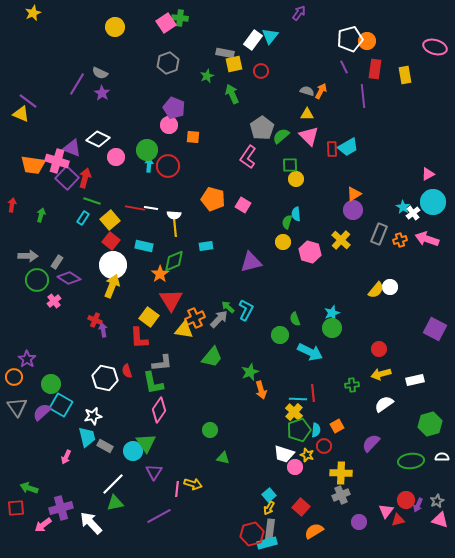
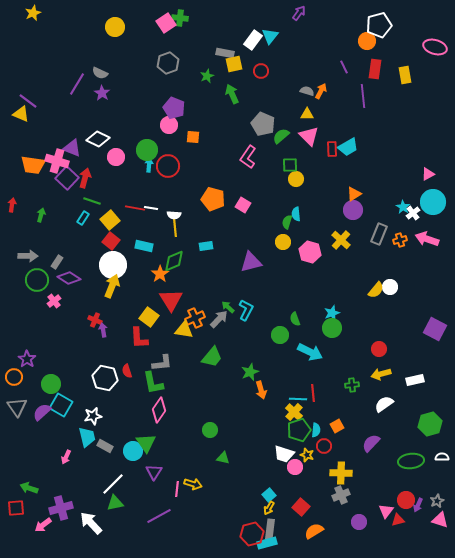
white pentagon at (350, 39): moved 29 px right, 14 px up
gray pentagon at (262, 128): moved 1 px right, 4 px up; rotated 15 degrees counterclockwise
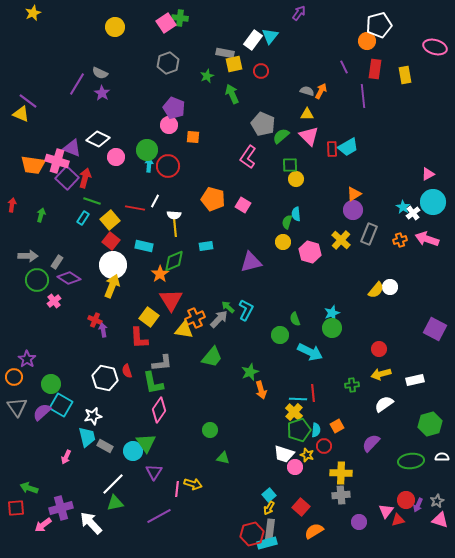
white line at (151, 208): moved 4 px right, 7 px up; rotated 72 degrees counterclockwise
gray rectangle at (379, 234): moved 10 px left
gray cross at (341, 495): rotated 18 degrees clockwise
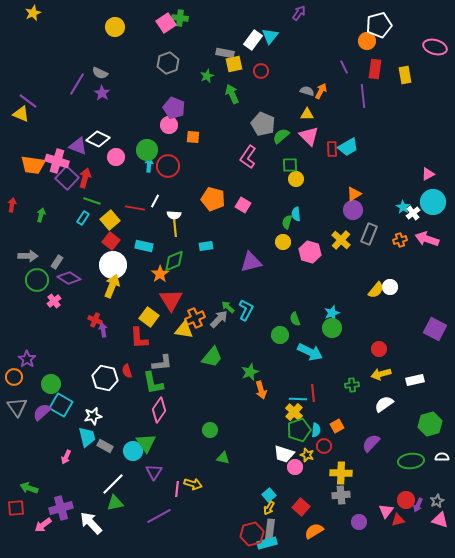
purple triangle at (72, 148): moved 6 px right, 2 px up
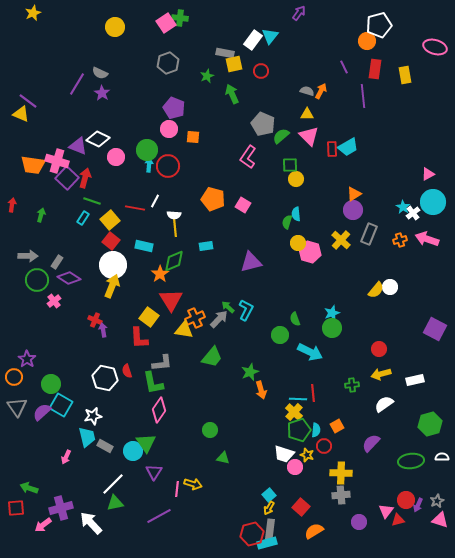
pink circle at (169, 125): moved 4 px down
yellow circle at (283, 242): moved 15 px right, 1 px down
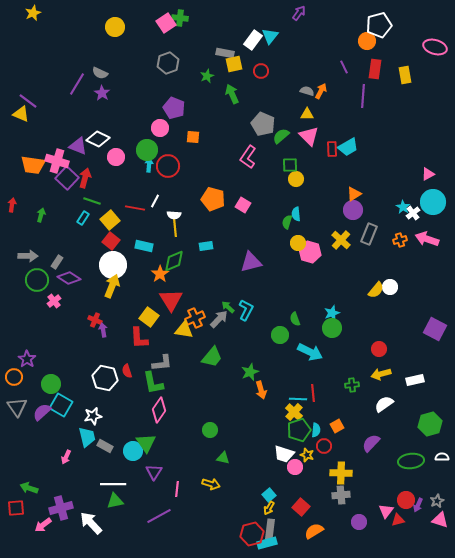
purple line at (363, 96): rotated 10 degrees clockwise
pink circle at (169, 129): moved 9 px left, 1 px up
white line at (113, 484): rotated 45 degrees clockwise
yellow arrow at (193, 484): moved 18 px right
green triangle at (115, 503): moved 2 px up
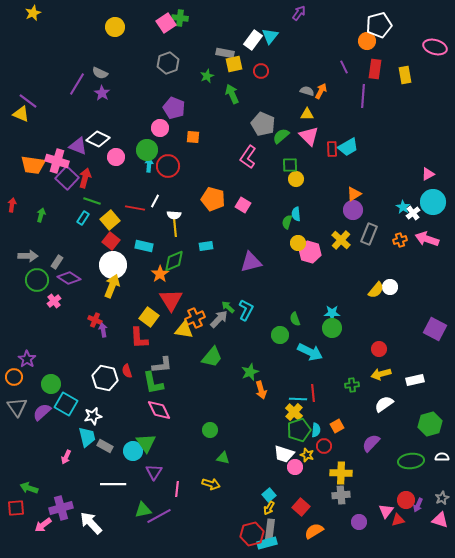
cyan star at (332, 313): rotated 21 degrees clockwise
gray L-shape at (162, 363): moved 2 px down
cyan square at (61, 405): moved 5 px right, 1 px up
pink diamond at (159, 410): rotated 60 degrees counterclockwise
green triangle at (115, 501): moved 28 px right, 9 px down
gray star at (437, 501): moved 5 px right, 3 px up
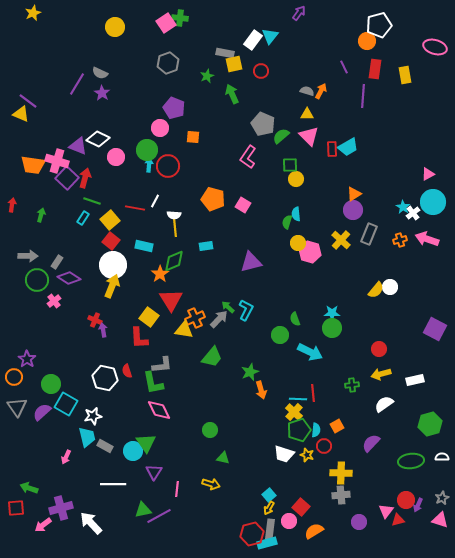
pink circle at (295, 467): moved 6 px left, 54 px down
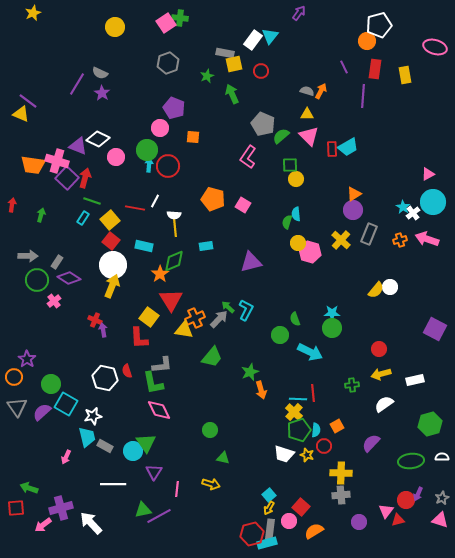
purple arrow at (418, 505): moved 11 px up
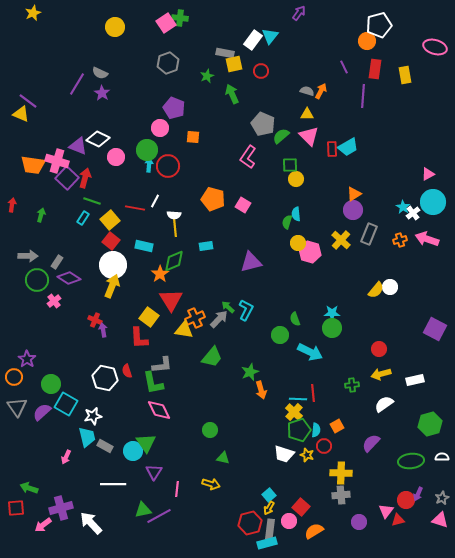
red hexagon at (252, 534): moved 2 px left, 11 px up
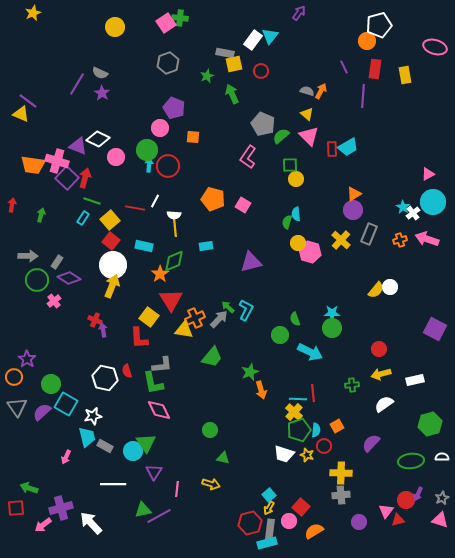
yellow triangle at (307, 114): rotated 40 degrees clockwise
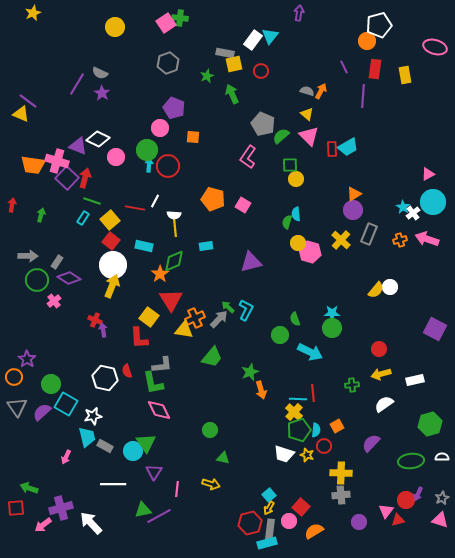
purple arrow at (299, 13): rotated 28 degrees counterclockwise
